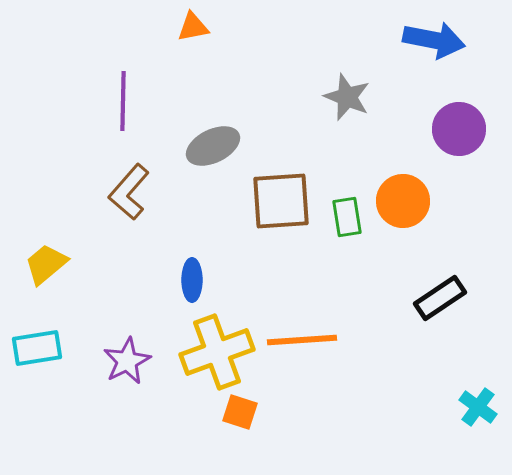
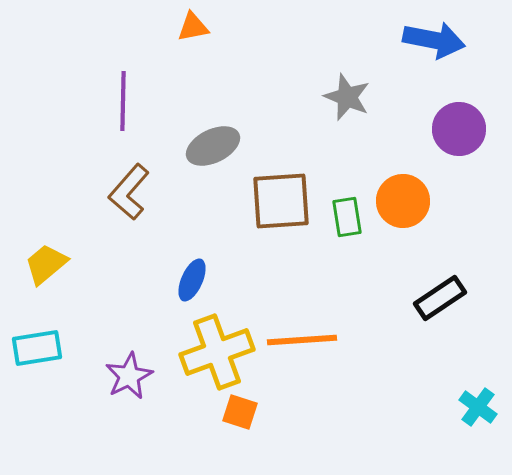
blue ellipse: rotated 24 degrees clockwise
purple star: moved 2 px right, 15 px down
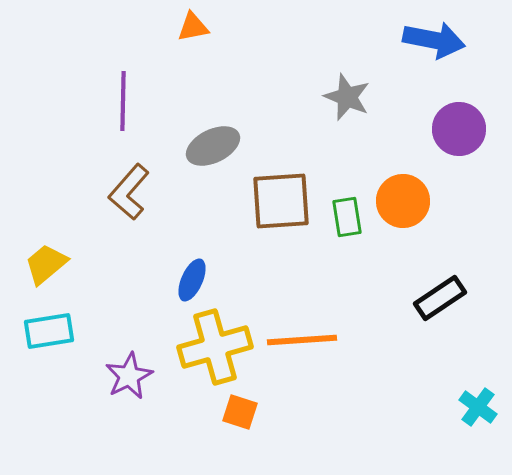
cyan rectangle: moved 12 px right, 17 px up
yellow cross: moved 2 px left, 5 px up; rotated 4 degrees clockwise
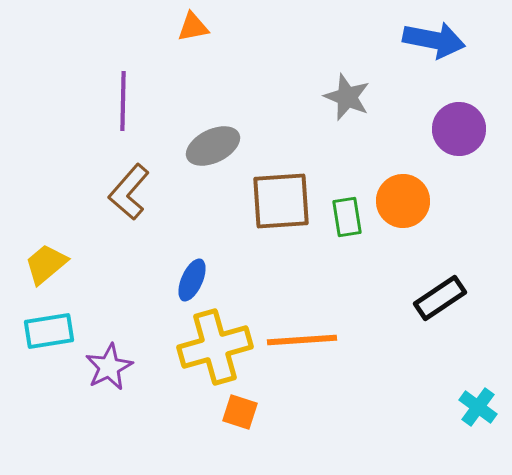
purple star: moved 20 px left, 9 px up
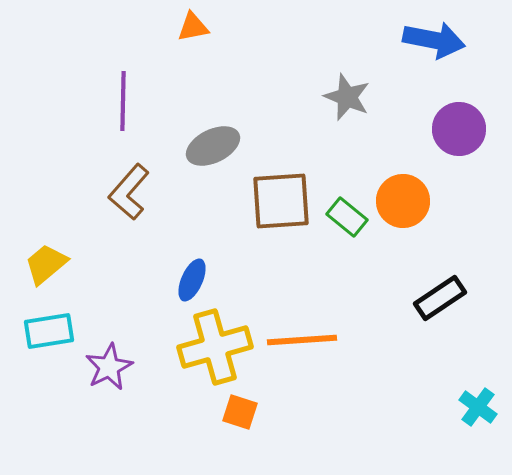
green rectangle: rotated 42 degrees counterclockwise
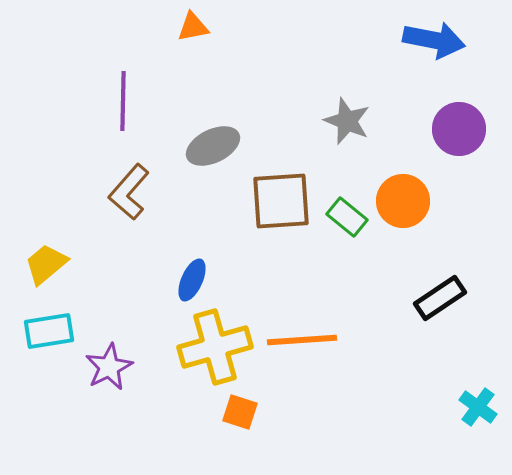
gray star: moved 24 px down
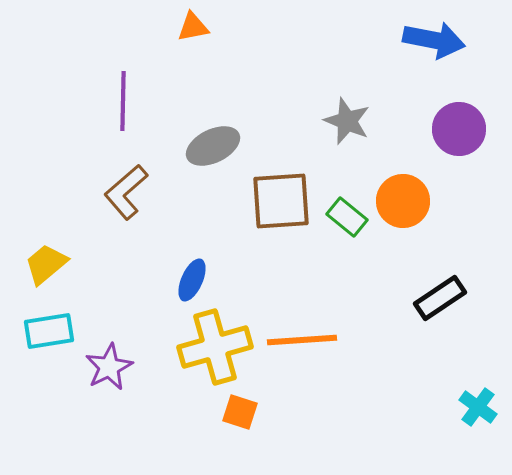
brown L-shape: moved 3 px left; rotated 8 degrees clockwise
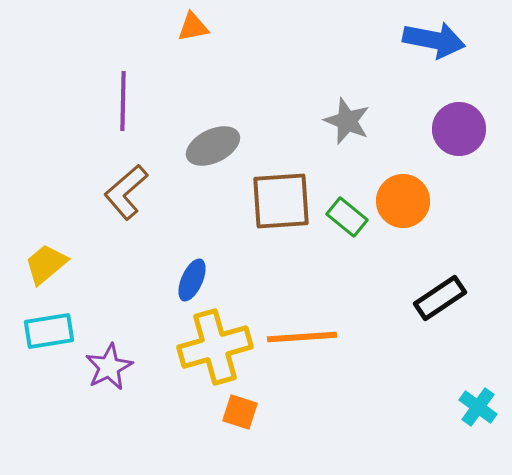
orange line: moved 3 px up
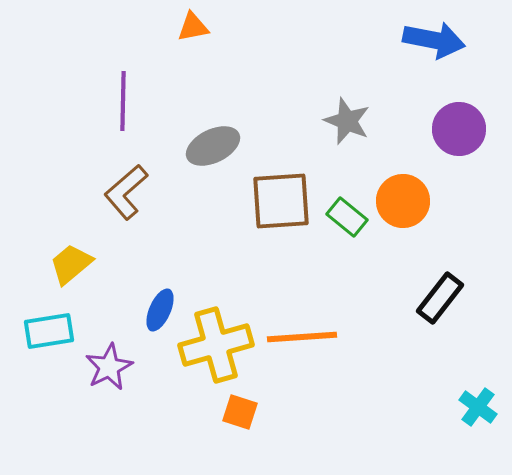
yellow trapezoid: moved 25 px right
blue ellipse: moved 32 px left, 30 px down
black rectangle: rotated 18 degrees counterclockwise
yellow cross: moved 1 px right, 2 px up
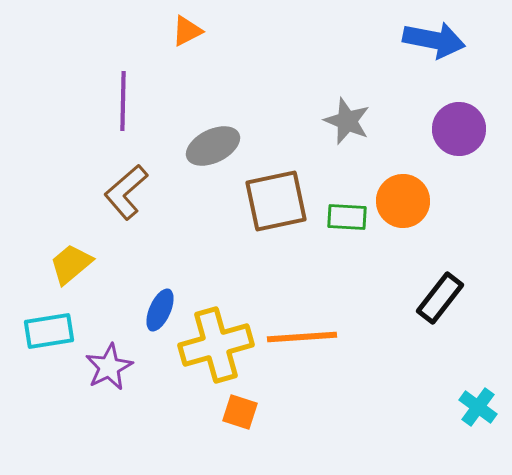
orange triangle: moved 6 px left, 4 px down; rotated 16 degrees counterclockwise
brown square: moved 5 px left; rotated 8 degrees counterclockwise
green rectangle: rotated 36 degrees counterclockwise
